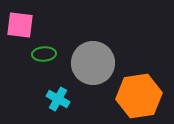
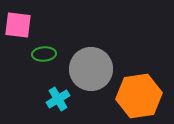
pink square: moved 2 px left
gray circle: moved 2 px left, 6 px down
cyan cross: rotated 30 degrees clockwise
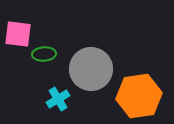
pink square: moved 9 px down
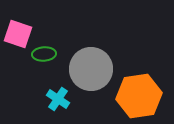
pink square: rotated 12 degrees clockwise
cyan cross: rotated 25 degrees counterclockwise
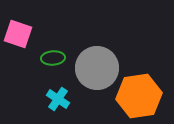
green ellipse: moved 9 px right, 4 px down
gray circle: moved 6 px right, 1 px up
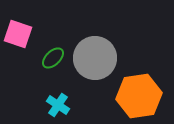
green ellipse: rotated 40 degrees counterclockwise
gray circle: moved 2 px left, 10 px up
cyan cross: moved 6 px down
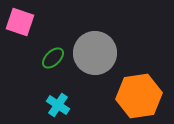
pink square: moved 2 px right, 12 px up
gray circle: moved 5 px up
